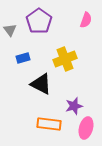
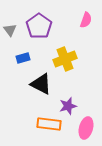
purple pentagon: moved 5 px down
purple star: moved 6 px left
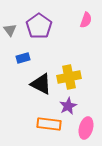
yellow cross: moved 4 px right, 18 px down; rotated 10 degrees clockwise
purple star: rotated 12 degrees counterclockwise
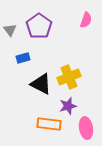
yellow cross: rotated 10 degrees counterclockwise
purple star: rotated 12 degrees clockwise
pink ellipse: rotated 25 degrees counterclockwise
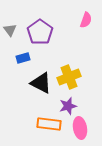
purple pentagon: moved 1 px right, 6 px down
black triangle: moved 1 px up
pink ellipse: moved 6 px left
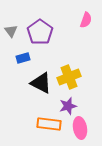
gray triangle: moved 1 px right, 1 px down
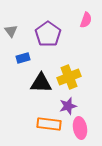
purple pentagon: moved 8 px right, 2 px down
black triangle: rotated 25 degrees counterclockwise
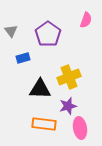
black triangle: moved 1 px left, 6 px down
orange rectangle: moved 5 px left
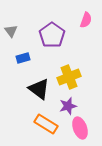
purple pentagon: moved 4 px right, 1 px down
black triangle: moved 1 px left; rotated 35 degrees clockwise
orange rectangle: moved 2 px right; rotated 25 degrees clockwise
pink ellipse: rotated 10 degrees counterclockwise
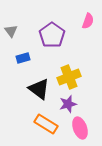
pink semicircle: moved 2 px right, 1 px down
purple star: moved 2 px up
